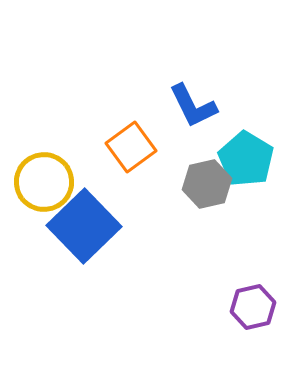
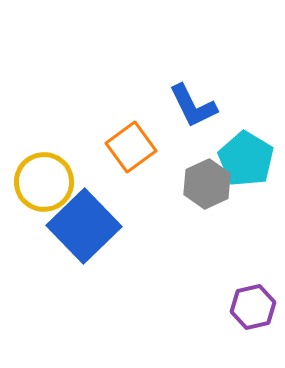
gray hexagon: rotated 12 degrees counterclockwise
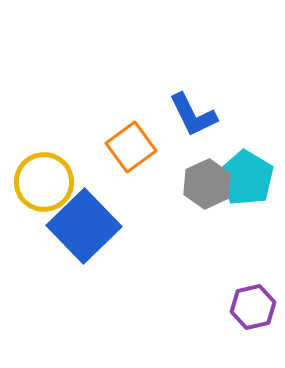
blue L-shape: moved 9 px down
cyan pentagon: moved 19 px down
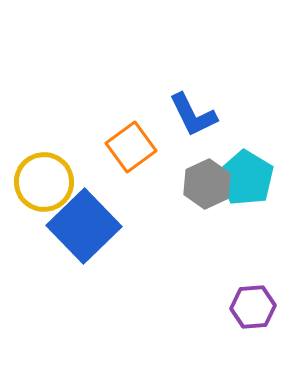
purple hexagon: rotated 9 degrees clockwise
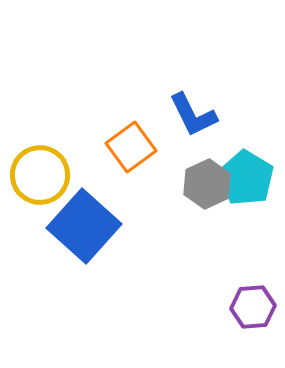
yellow circle: moved 4 px left, 7 px up
blue square: rotated 4 degrees counterclockwise
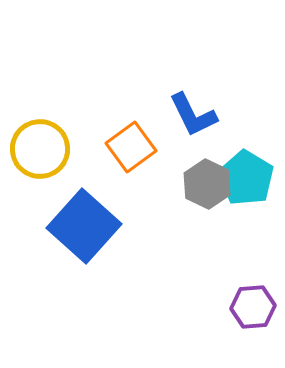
yellow circle: moved 26 px up
gray hexagon: rotated 9 degrees counterclockwise
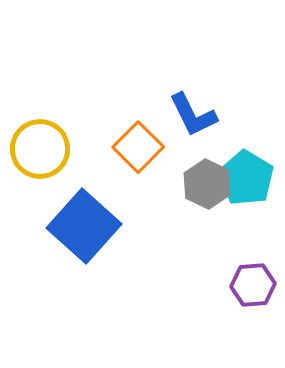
orange square: moved 7 px right; rotated 9 degrees counterclockwise
purple hexagon: moved 22 px up
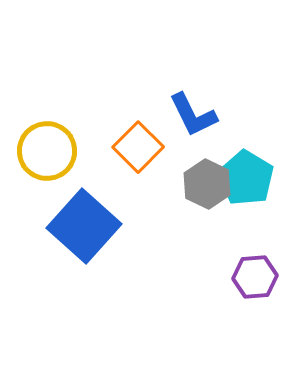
yellow circle: moved 7 px right, 2 px down
purple hexagon: moved 2 px right, 8 px up
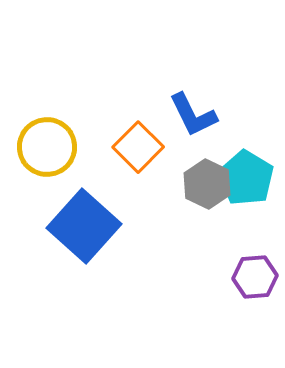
yellow circle: moved 4 px up
